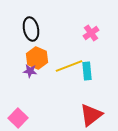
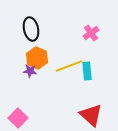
red triangle: rotated 40 degrees counterclockwise
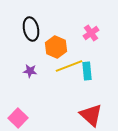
orange hexagon: moved 19 px right, 11 px up
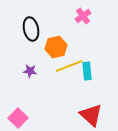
pink cross: moved 8 px left, 17 px up
orange hexagon: rotated 25 degrees clockwise
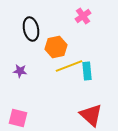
purple star: moved 10 px left
pink square: rotated 30 degrees counterclockwise
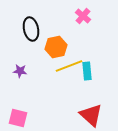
pink cross: rotated 14 degrees counterclockwise
